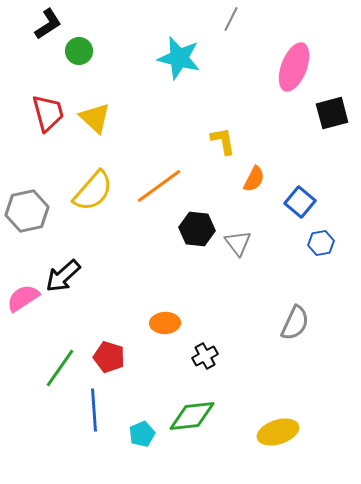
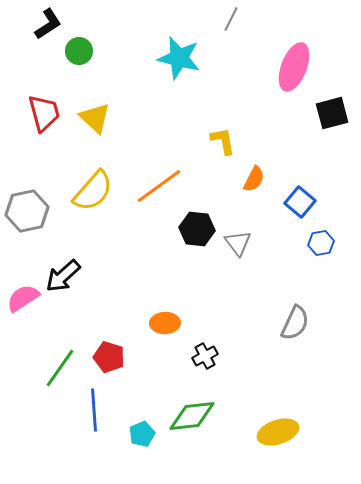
red trapezoid: moved 4 px left
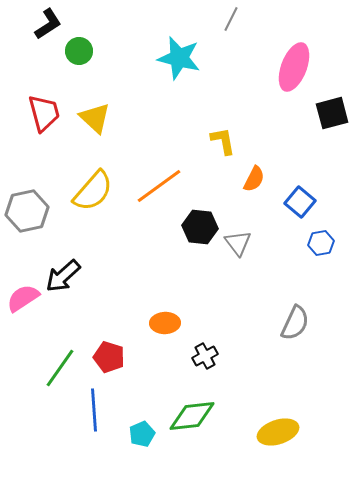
black hexagon: moved 3 px right, 2 px up
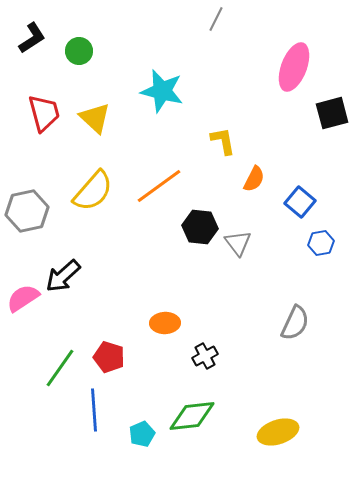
gray line: moved 15 px left
black L-shape: moved 16 px left, 14 px down
cyan star: moved 17 px left, 33 px down
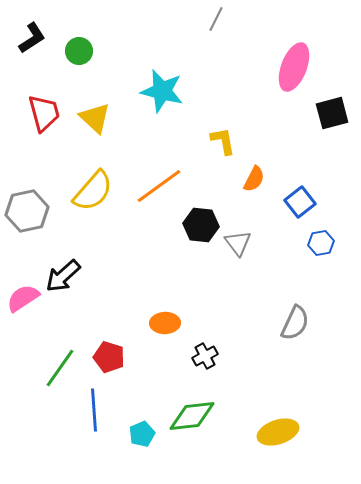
blue square: rotated 12 degrees clockwise
black hexagon: moved 1 px right, 2 px up
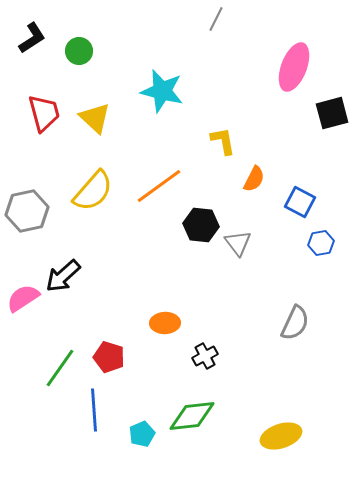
blue square: rotated 24 degrees counterclockwise
yellow ellipse: moved 3 px right, 4 px down
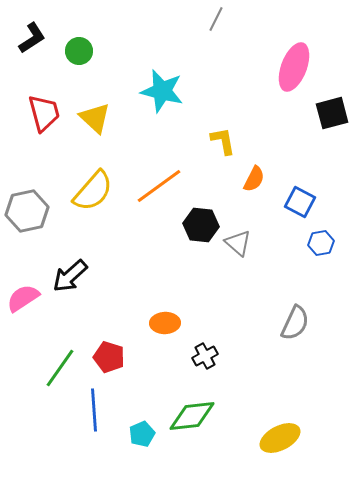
gray triangle: rotated 12 degrees counterclockwise
black arrow: moved 7 px right
yellow ellipse: moved 1 px left, 2 px down; rotated 9 degrees counterclockwise
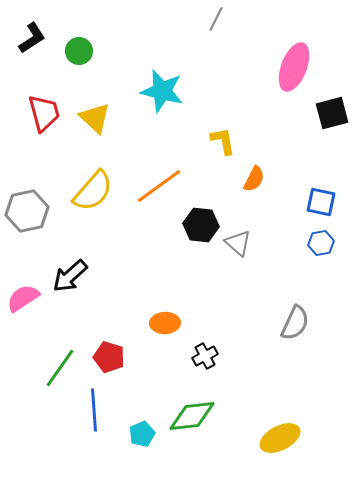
blue square: moved 21 px right; rotated 16 degrees counterclockwise
